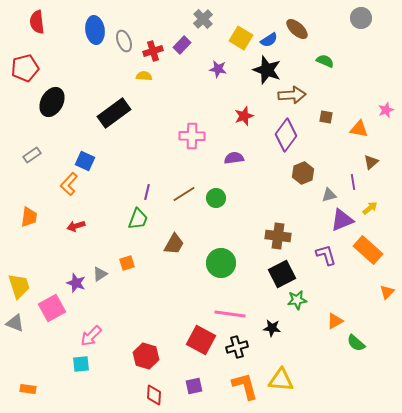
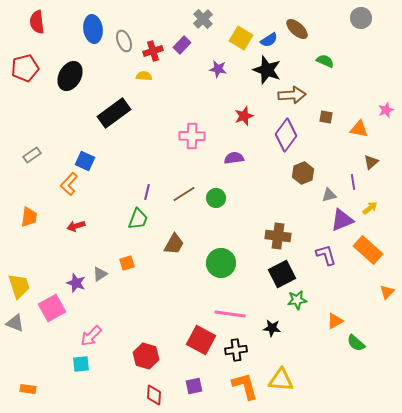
blue ellipse at (95, 30): moved 2 px left, 1 px up
black ellipse at (52, 102): moved 18 px right, 26 px up
black cross at (237, 347): moved 1 px left, 3 px down; rotated 10 degrees clockwise
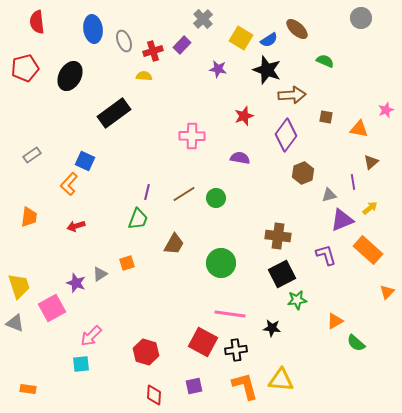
purple semicircle at (234, 158): moved 6 px right; rotated 18 degrees clockwise
red square at (201, 340): moved 2 px right, 2 px down
red hexagon at (146, 356): moved 4 px up
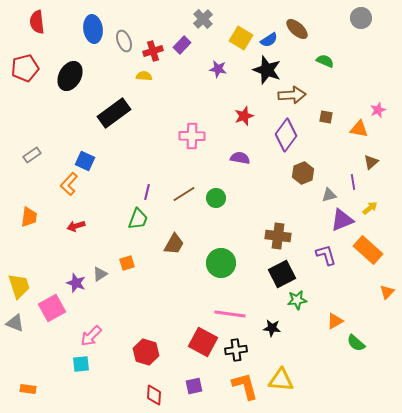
pink star at (386, 110): moved 8 px left
